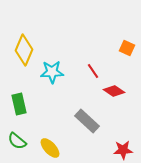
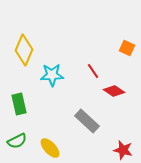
cyan star: moved 3 px down
green semicircle: rotated 66 degrees counterclockwise
red star: rotated 18 degrees clockwise
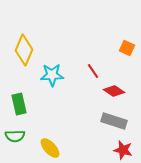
gray rectangle: moved 27 px right; rotated 25 degrees counterclockwise
green semicircle: moved 2 px left, 5 px up; rotated 24 degrees clockwise
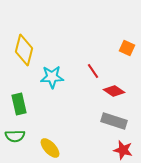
yellow diamond: rotated 8 degrees counterclockwise
cyan star: moved 2 px down
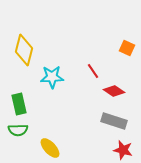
green semicircle: moved 3 px right, 6 px up
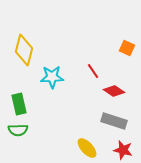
yellow ellipse: moved 37 px right
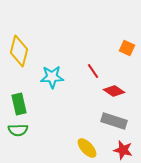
yellow diamond: moved 5 px left, 1 px down
